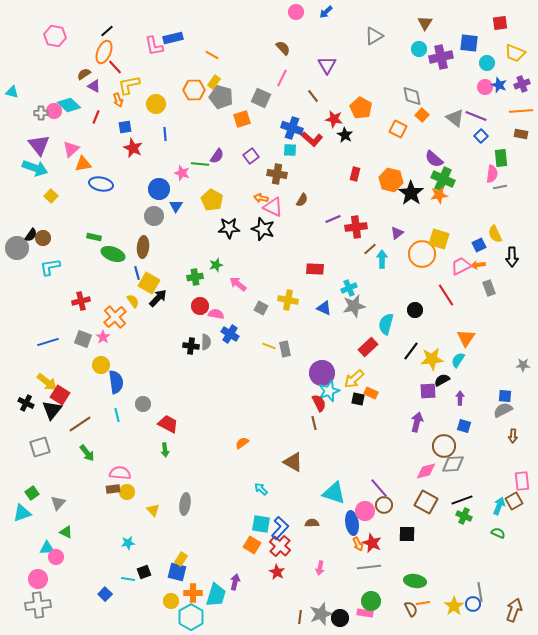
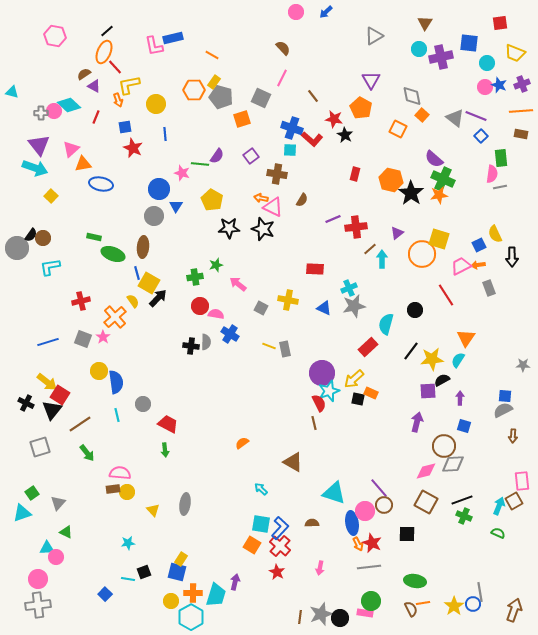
purple triangle at (327, 65): moved 44 px right, 15 px down
yellow circle at (101, 365): moved 2 px left, 6 px down
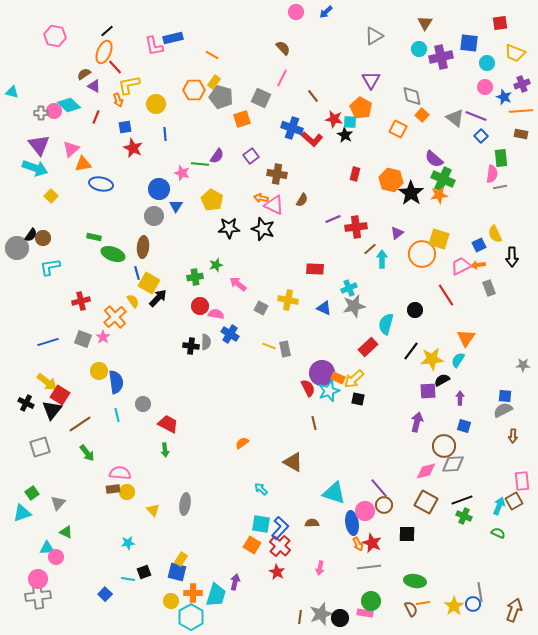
blue star at (499, 85): moved 5 px right, 12 px down
cyan square at (290, 150): moved 60 px right, 28 px up
pink triangle at (273, 207): moved 1 px right, 2 px up
orange rectangle at (371, 393): moved 33 px left, 15 px up
red semicircle at (319, 403): moved 11 px left, 15 px up
gray cross at (38, 605): moved 9 px up
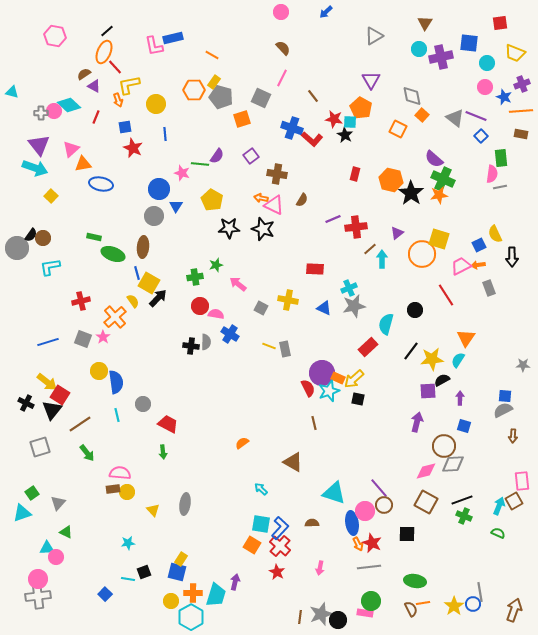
pink circle at (296, 12): moved 15 px left
green arrow at (165, 450): moved 2 px left, 2 px down
black circle at (340, 618): moved 2 px left, 2 px down
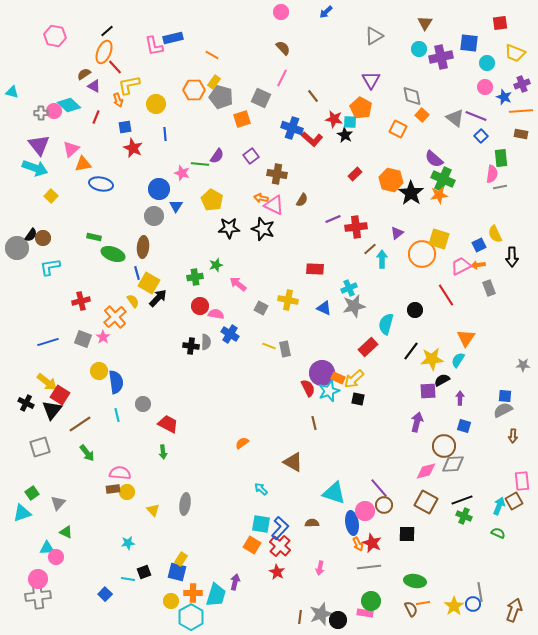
red rectangle at (355, 174): rotated 32 degrees clockwise
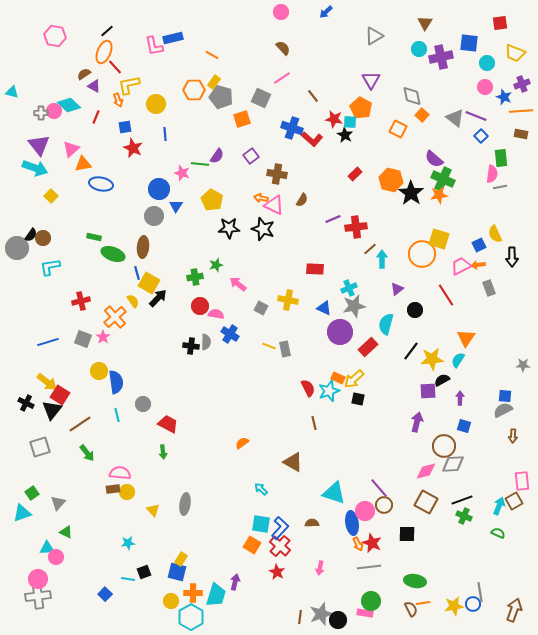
pink line at (282, 78): rotated 30 degrees clockwise
purple triangle at (397, 233): moved 56 px down
purple circle at (322, 373): moved 18 px right, 41 px up
yellow star at (454, 606): rotated 24 degrees clockwise
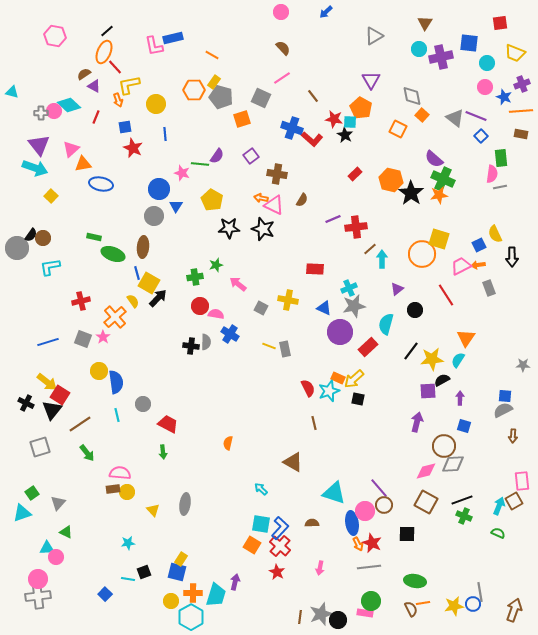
orange semicircle at (242, 443): moved 14 px left; rotated 40 degrees counterclockwise
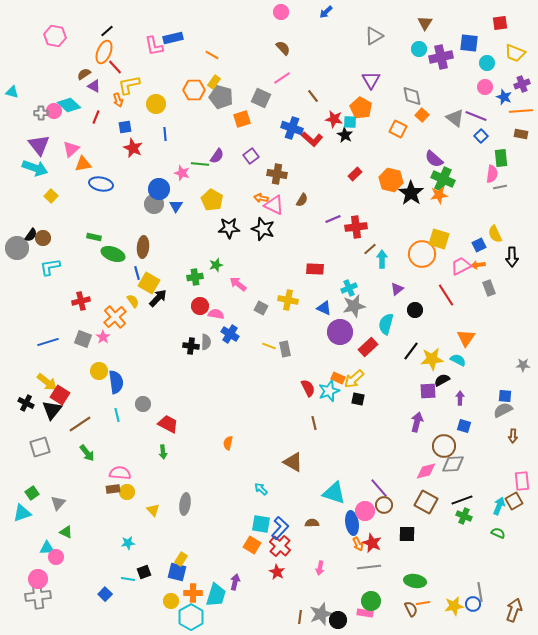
gray circle at (154, 216): moved 12 px up
cyan semicircle at (458, 360): rotated 84 degrees clockwise
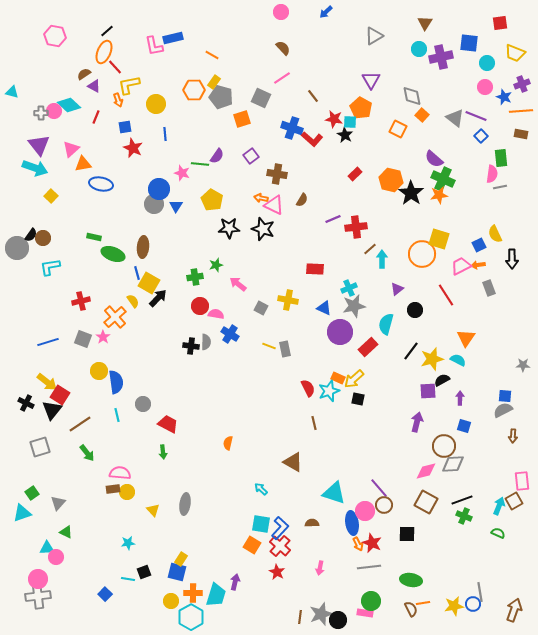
black arrow at (512, 257): moved 2 px down
yellow star at (432, 359): rotated 10 degrees counterclockwise
green ellipse at (415, 581): moved 4 px left, 1 px up
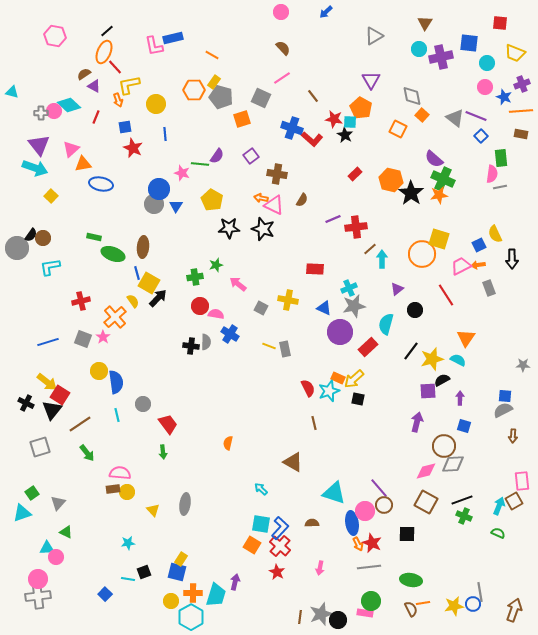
red square at (500, 23): rotated 14 degrees clockwise
red trapezoid at (168, 424): rotated 25 degrees clockwise
